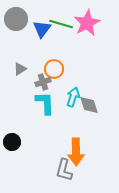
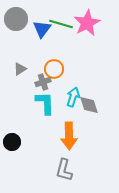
orange arrow: moved 7 px left, 16 px up
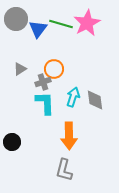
blue triangle: moved 4 px left
gray diamond: moved 6 px right, 5 px up; rotated 10 degrees clockwise
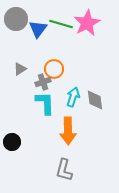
orange arrow: moved 1 px left, 5 px up
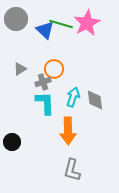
blue triangle: moved 7 px right, 1 px down; rotated 24 degrees counterclockwise
gray L-shape: moved 8 px right
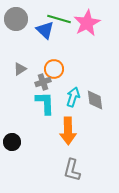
green line: moved 2 px left, 5 px up
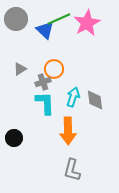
green line: rotated 40 degrees counterclockwise
black circle: moved 2 px right, 4 px up
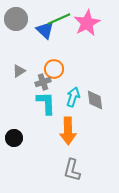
gray triangle: moved 1 px left, 2 px down
cyan L-shape: moved 1 px right
